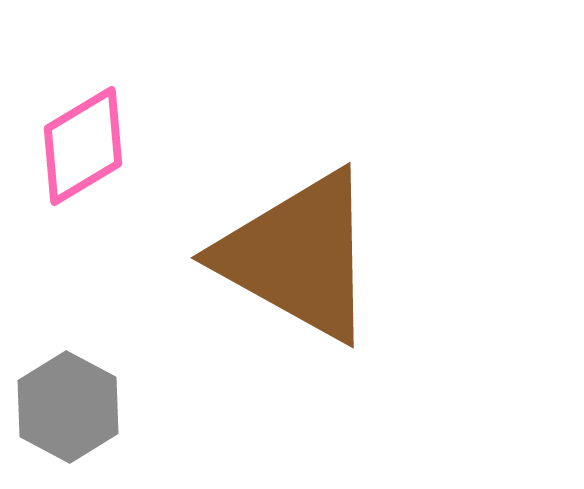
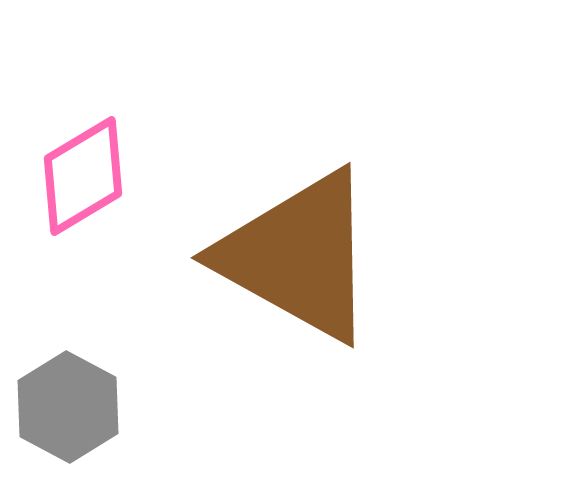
pink diamond: moved 30 px down
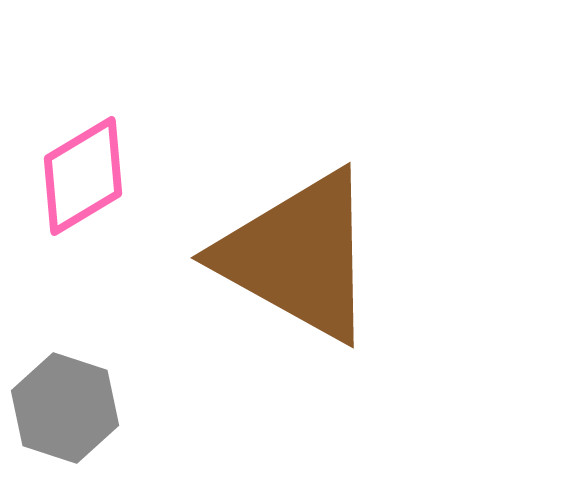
gray hexagon: moved 3 px left, 1 px down; rotated 10 degrees counterclockwise
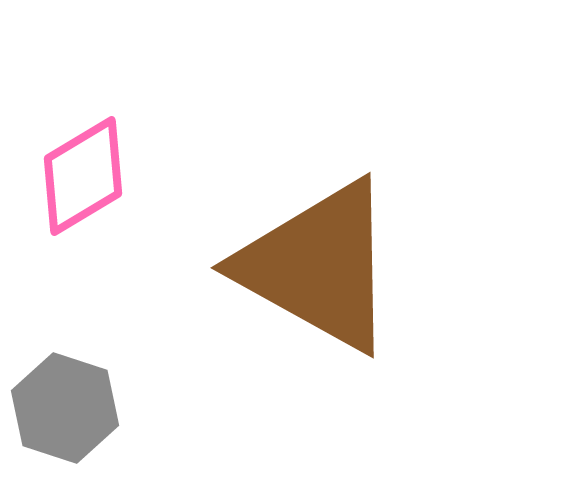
brown triangle: moved 20 px right, 10 px down
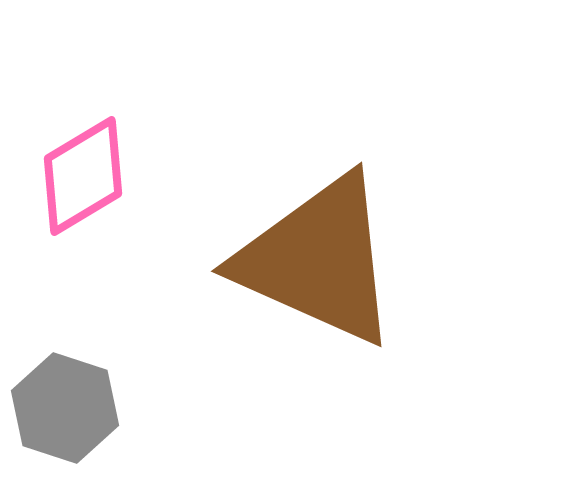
brown triangle: moved 6 px up; rotated 5 degrees counterclockwise
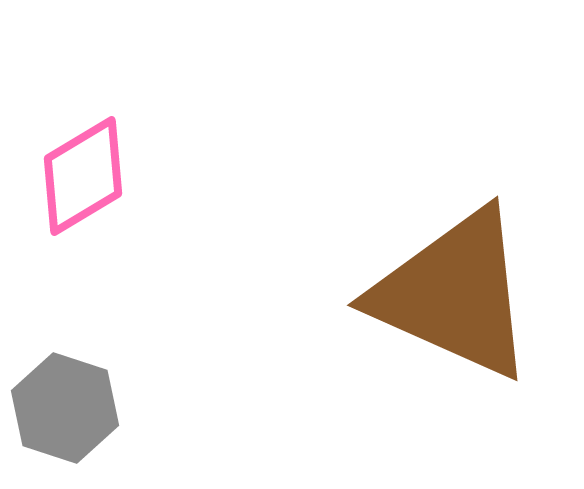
brown triangle: moved 136 px right, 34 px down
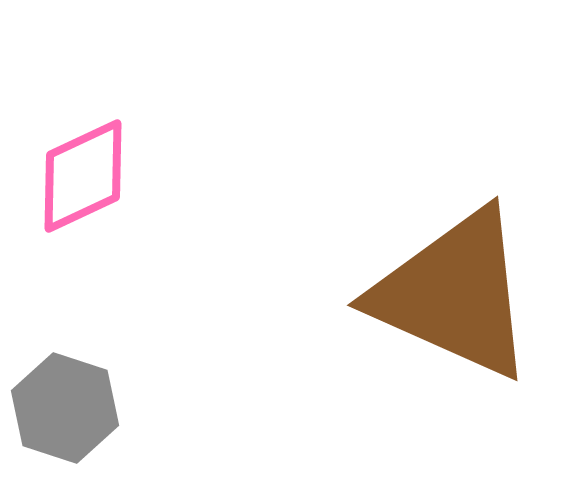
pink diamond: rotated 6 degrees clockwise
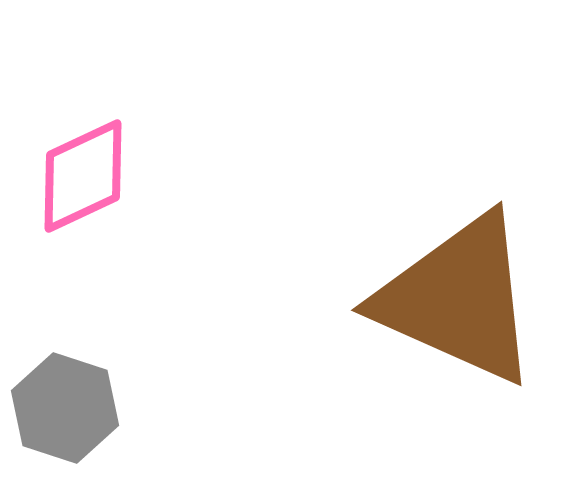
brown triangle: moved 4 px right, 5 px down
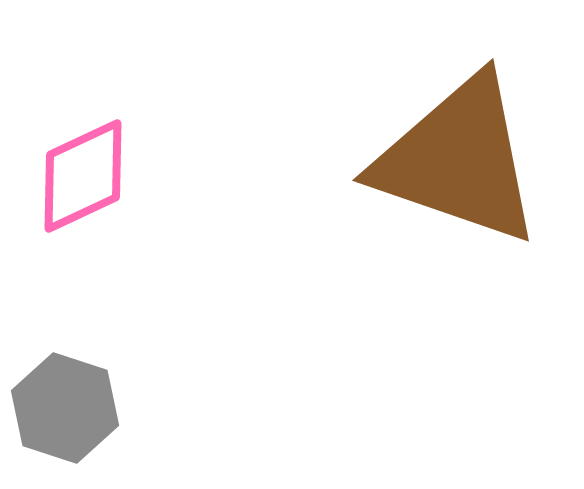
brown triangle: moved 139 px up; rotated 5 degrees counterclockwise
